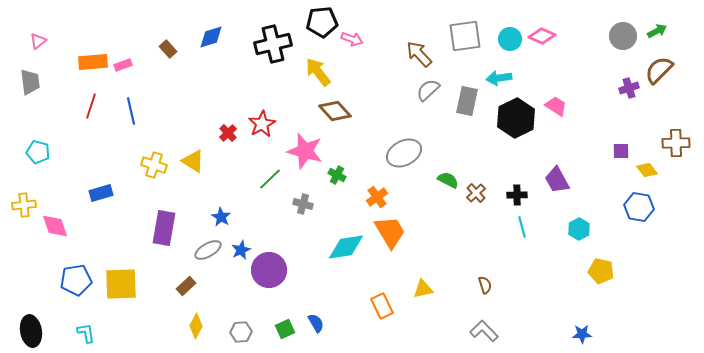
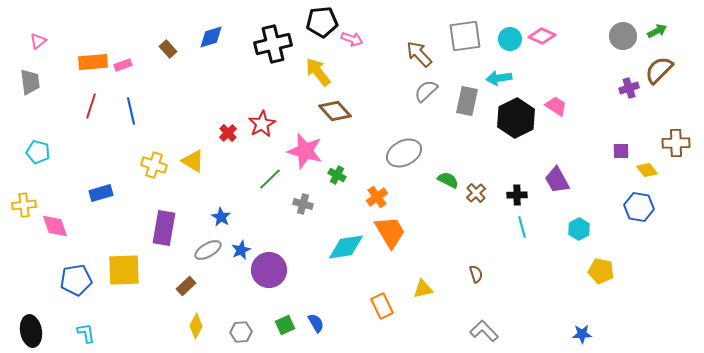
gray semicircle at (428, 90): moved 2 px left, 1 px down
yellow square at (121, 284): moved 3 px right, 14 px up
brown semicircle at (485, 285): moved 9 px left, 11 px up
green square at (285, 329): moved 4 px up
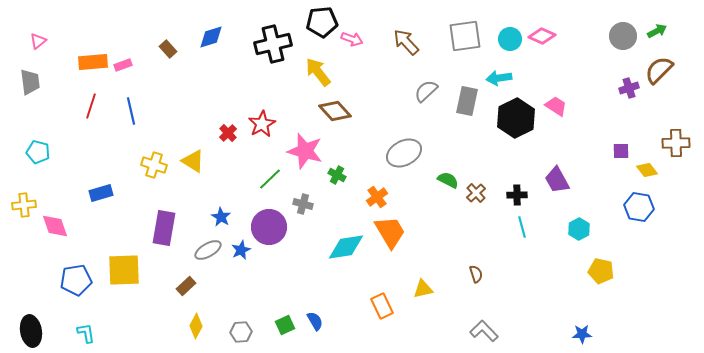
brown arrow at (419, 54): moved 13 px left, 12 px up
purple circle at (269, 270): moved 43 px up
blue semicircle at (316, 323): moved 1 px left, 2 px up
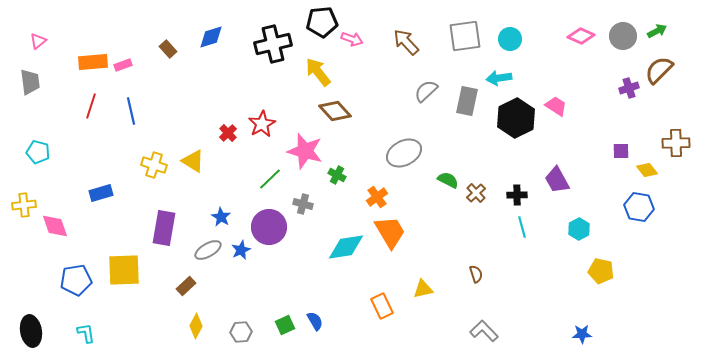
pink diamond at (542, 36): moved 39 px right
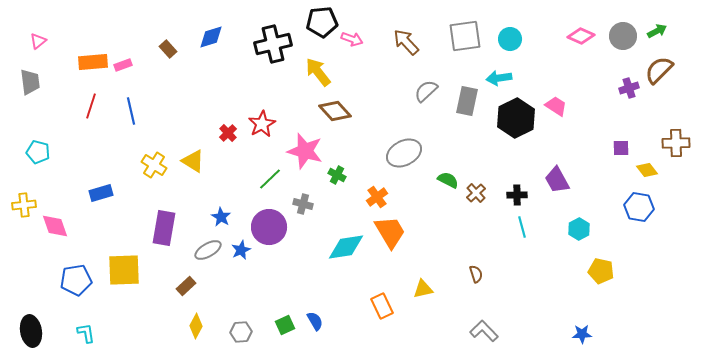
purple square at (621, 151): moved 3 px up
yellow cross at (154, 165): rotated 15 degrees clockwise
